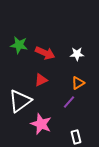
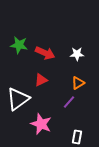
white triangle: moved 2 px left, 2 px up
white rectangle: moved 1 px right; rotated 24 degrees clockwise
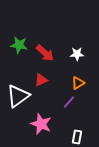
red arrow: rotated 18 degrees clockwise
white triangle: moved 3 px up
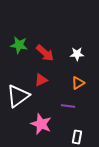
purple line: moved 1 px left, 4 px down; rotated 56 degrees clockwise
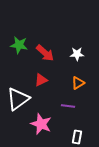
white triangle: moved 3 px down
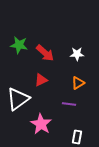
purple line: moved 1 px right, 2 px up
pink star: rotated 10 degrees clockwise
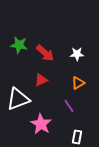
white triangle: rotated 15 degrees clockwise
purple line: moved 2 px down; rotated 48 degrees clockwise
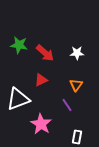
white star: moved 1 px up
orange triangle: moved 2 px left, 2 px down; rotated 24 degrees counterclockwise
purple line: moved 2 px left, 1 px up
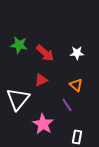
orange triangle: rotated 24 degrees counterclockwise
white triangle: rotated 30 degrees counterclockwise
pink star: moved 2 px right
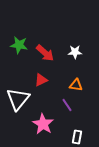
white star: moved 2 px left, 1 px up
orange triangle: rotated 32 degrees counterclockwise
